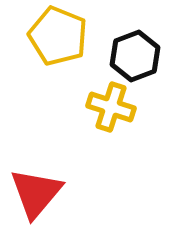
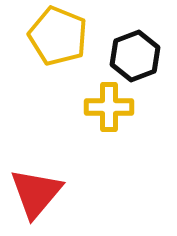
yellow cross: moved 2 px left; rotated 18 degrees counterclockwise
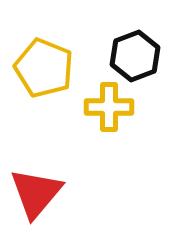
yellow pentagon: moved 14 px left, 32 px down
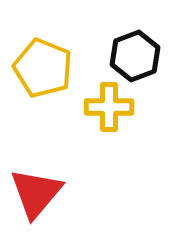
yellow pentagon: moved 1 px left
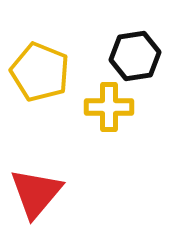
black hexagon: rotated 12 degrees clockwise
yellow pentagon: moved 3 px left, 4 px down
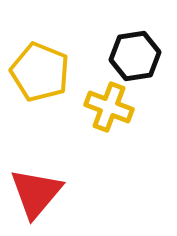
yellow cross: rotated 21 degrees clockwise
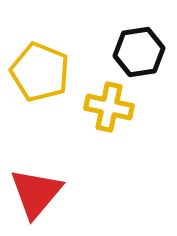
black hexagon: moved 4 px right, 4 px up
yellow cross: rotated 9 degrees counterclockwise
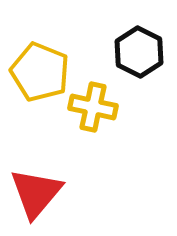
black hexagon: rotated 24 degrees counterclockwise
yellow cross: moved 16 px left
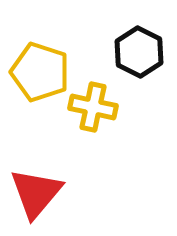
yellow pentagon: rotated 4 degrees counterclockwise
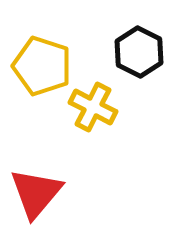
yellow pentagon: moved 2 px right, 6 px up
yellow cross: rotated 15 degrees clockwise
